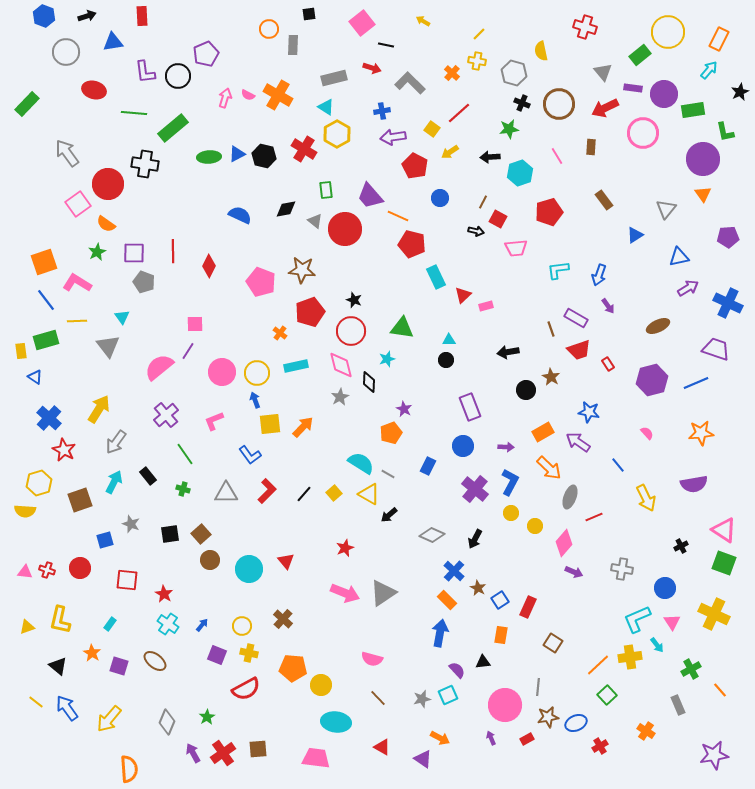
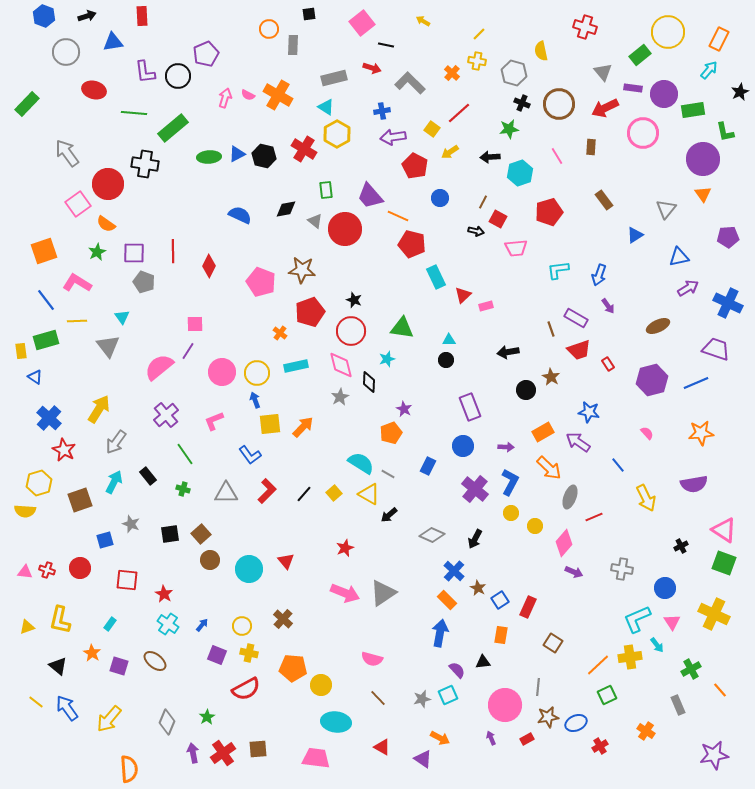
orange square at (44, 262): moved 11 px up
green square at (607, 695): rotated 18 degrees clockwise
purple arrow at (193, 753): rotated 18 degrees clockwise
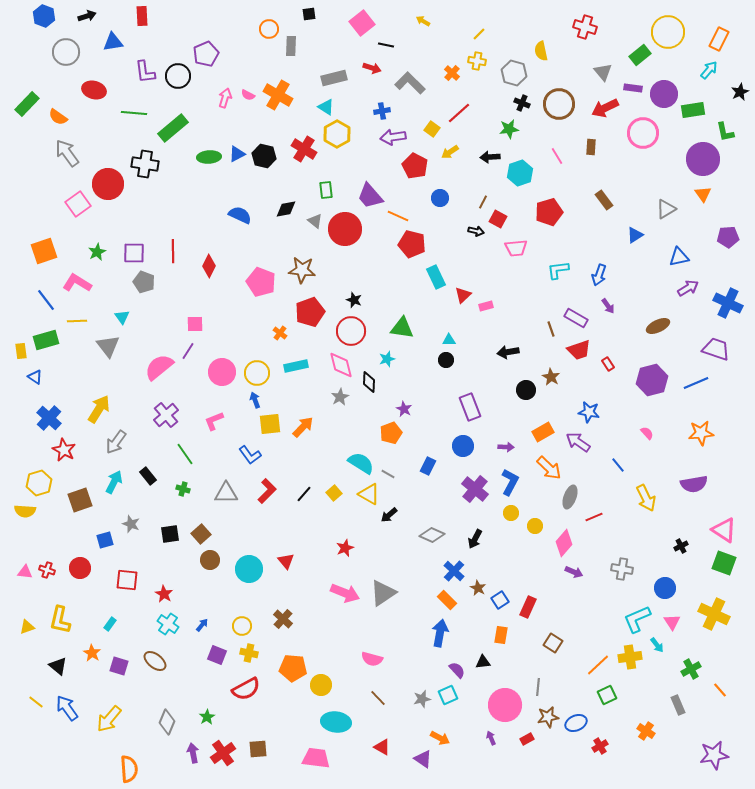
gray rectangle at (293, 45): moved 2 px left, 1 px down
gray triangle at (666, 209): rotated 20 degrees clockwise
orange semicircle at (106, 224): moved 48 px left, 107 px up
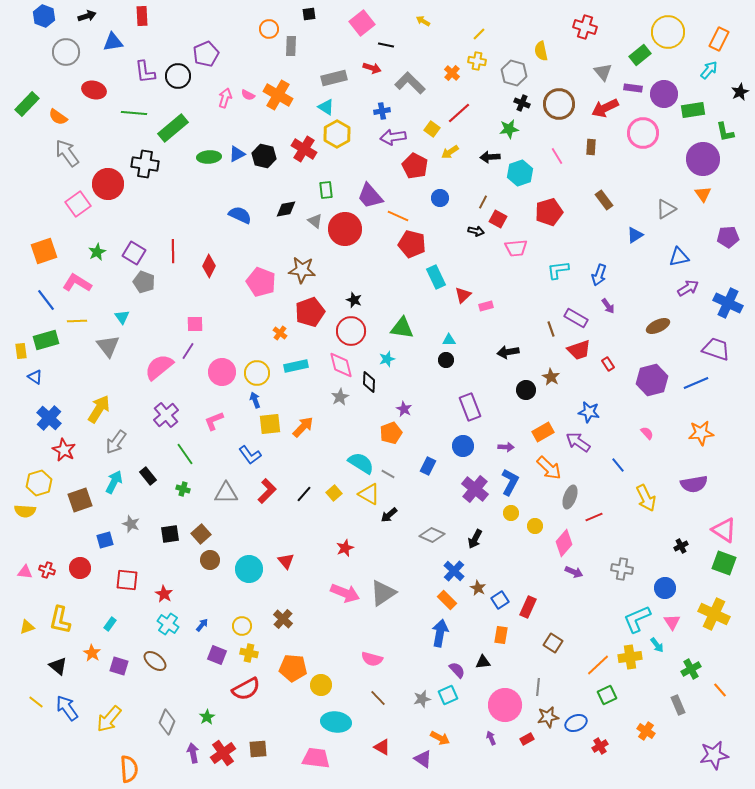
purple square at (134, 253): rotated 30 degrees clockwise
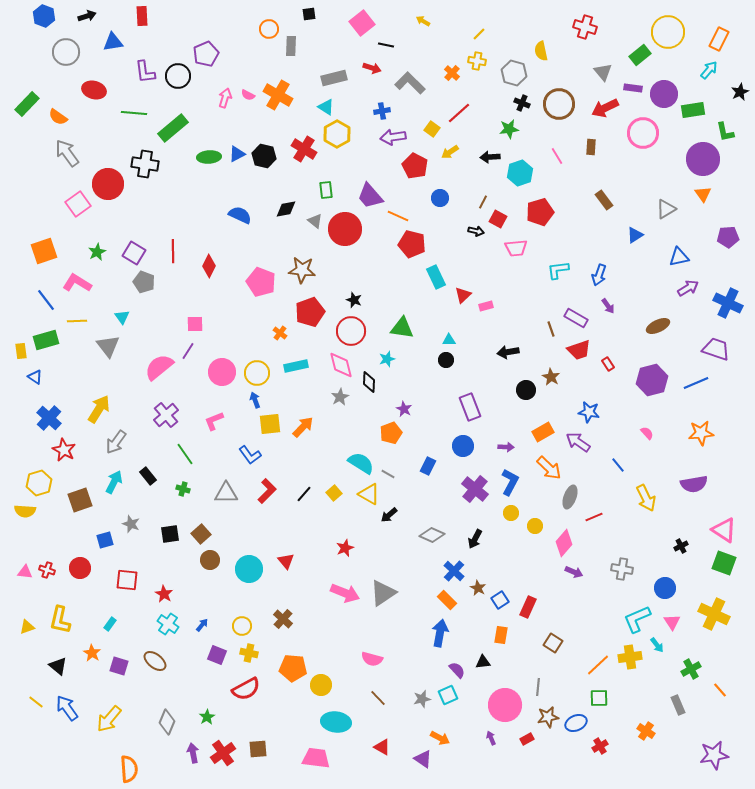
red pentagon at (549, 212): moved 9 px left
green square at (607, 695): moved 8 px left, 3 px down; rotated 24 degrees clockwise
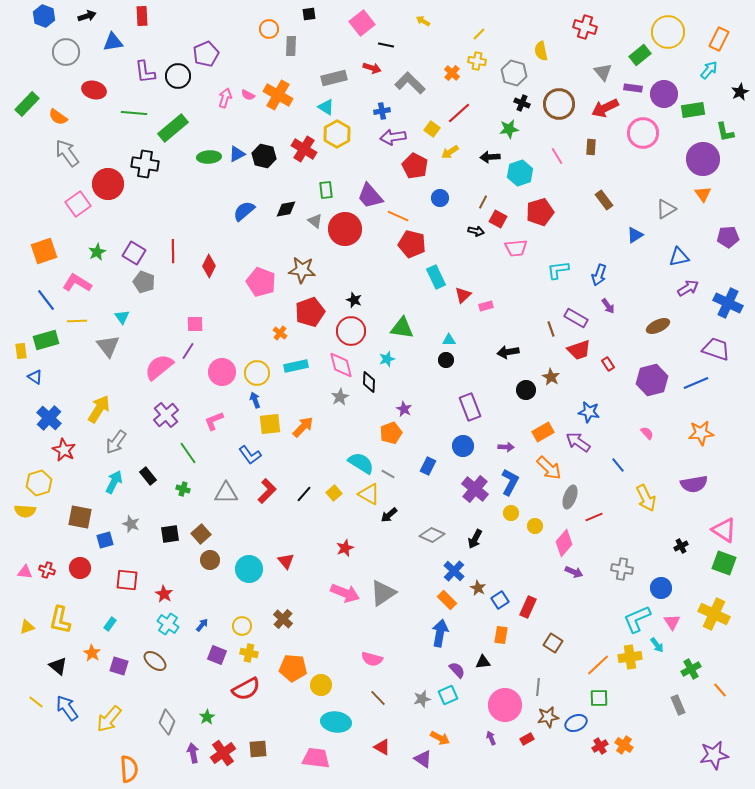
blue semicircle at (240, 215): moved 4 px right, 4 px up; rotated 65 degrees counterclockwise
green line at (185, 454): moved 3 px right, 1 px up
brown square at (80, 500): moved 17 px down; rotated 30 degrees clockwise
blue circle at (665, 588): moved 4 px left
orange cross at (646, 731): moved 22 px left, 14 px down
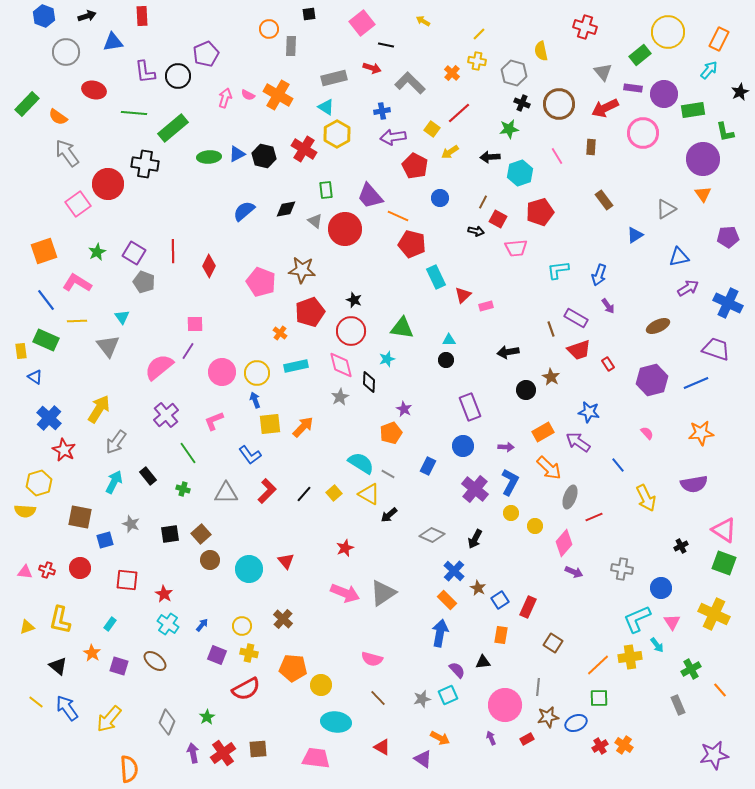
green rectangle at (46, 340): rotated 40 degrees clockwise
